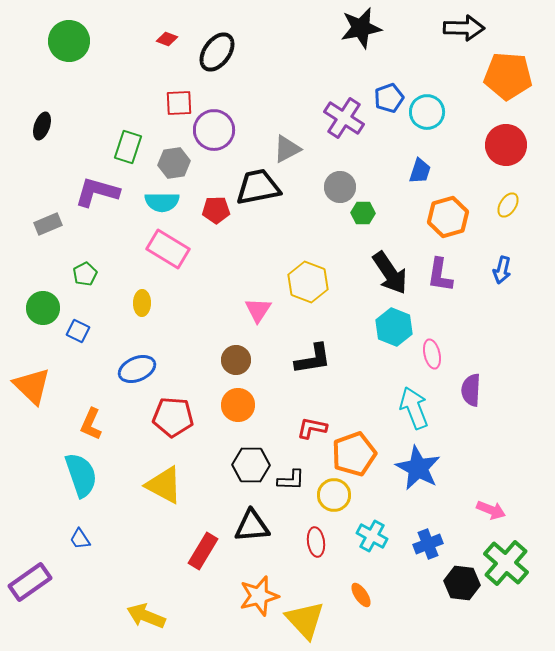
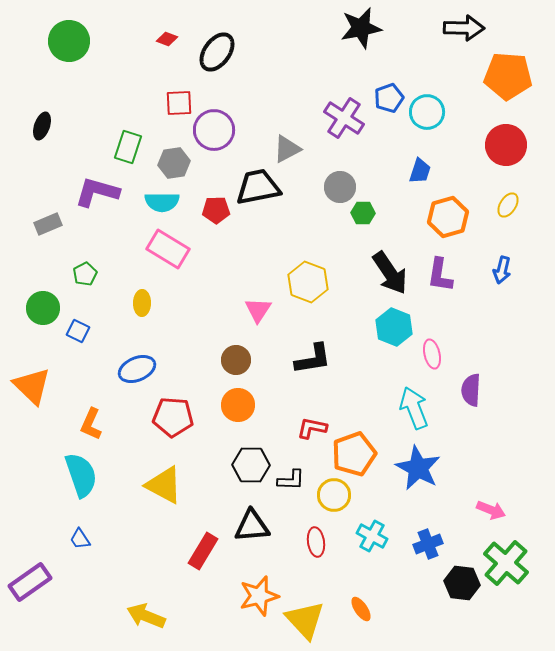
orange ellipse at (361, 595): moved 14 px down
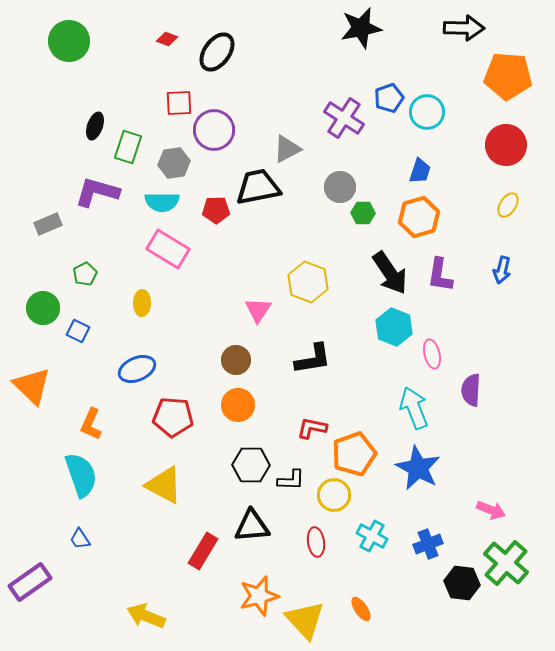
black ellipse at (42, 126): moved 53 px right
orange hexagon at (448, 217): moved 29 px left
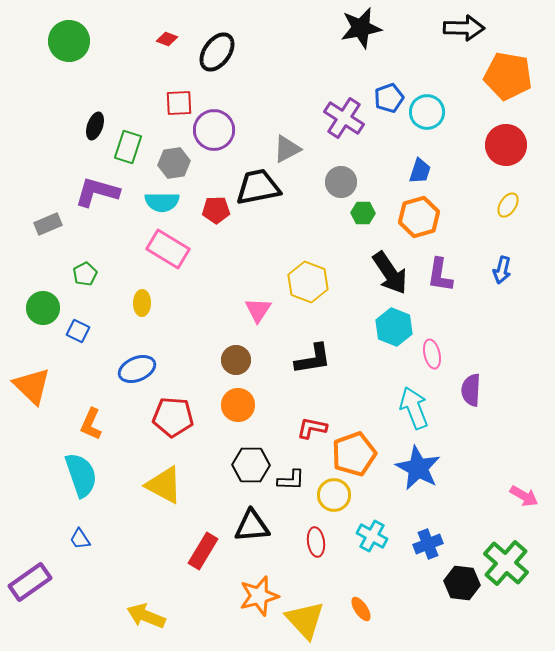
orange pentagon at (508, 76): rotated 6 degrees clockwise
gray circle at (340, 187): moved 1 px right, 5 px up
pink arrow at (491, 510): moved 33 px right, 14 px up; rotated 8 degrees clockwise
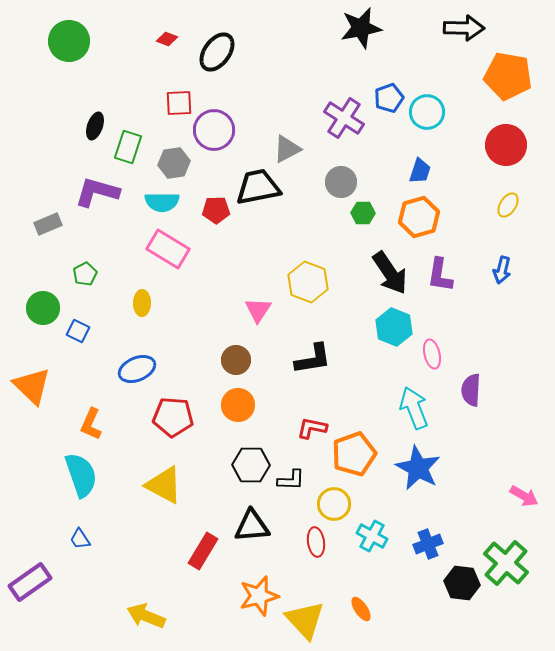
yellow circle at (334, 495): moved 9 px down
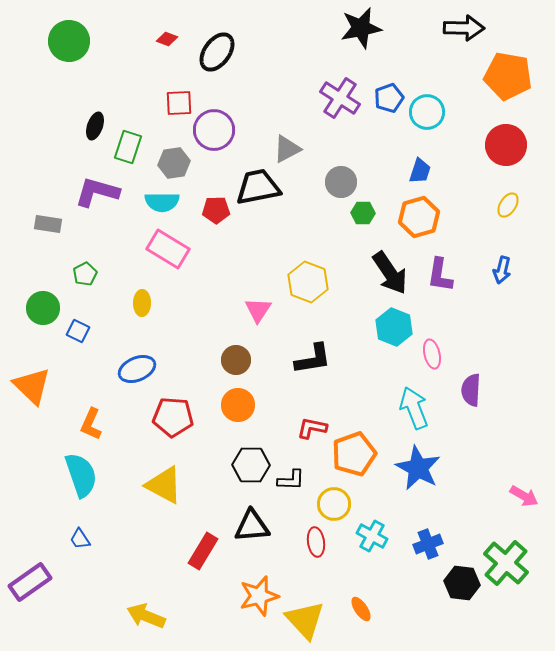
purple cross at (344, 118): moved 4 px left, 20 px up
gray rectangle at (48, 224): rotated 32 degrees clockwise
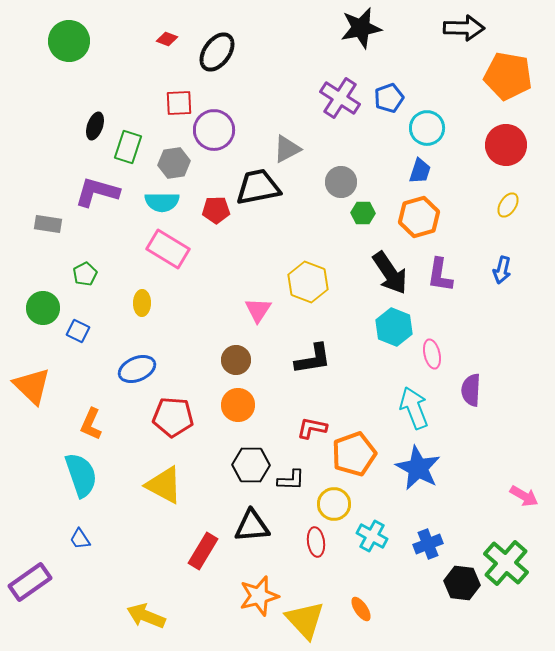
cyan circle at (427, 112): moved 16 px down
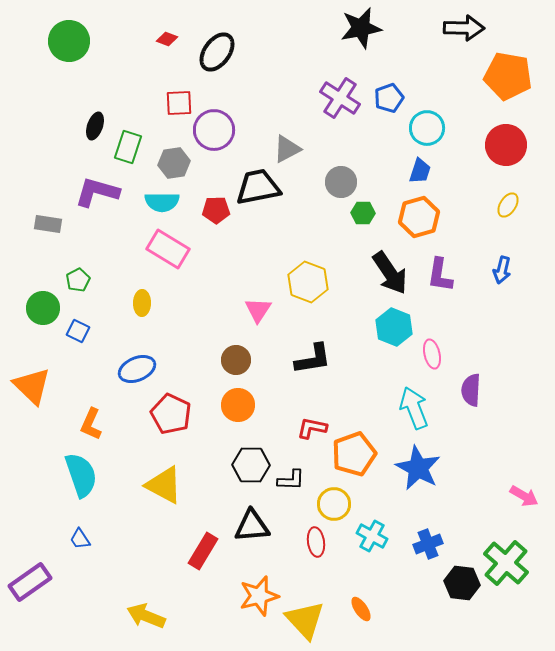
green pentagon at (85, 274): moved 7 px left, 6 px down
red pentagon at (173, 417): moved 2 px left, 3 px up; rotated 21 degrees clockwise
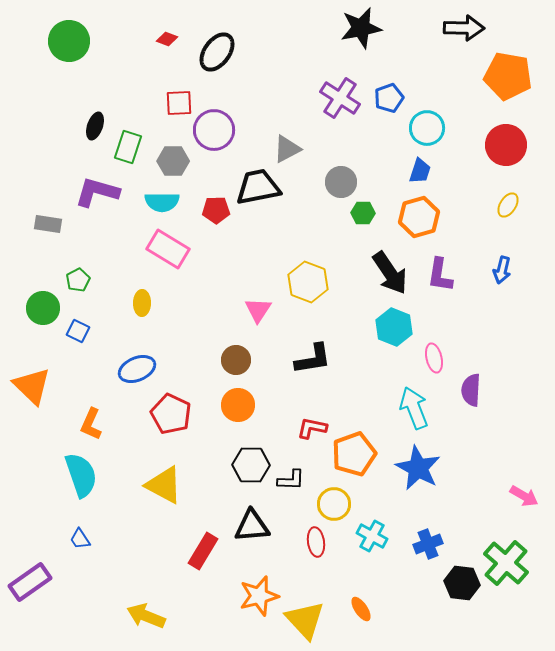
gray hexagon at (174, 163): moved 1 px left, 2 px up; rotated 8 degrees clockwise
pink ellipse at (432, 354): moved 2 px right, 4 px down
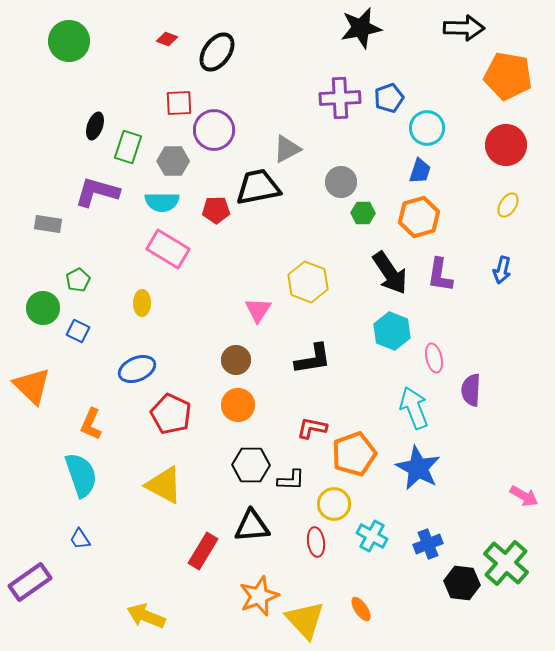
purple cross at (340, 98): rotated 36 degrees counterclockwise
cyan hexagon at (394, 327): moved 2 px left, 4 px down
orange star at (259, 596): rotated 6 degrees counterclockwise
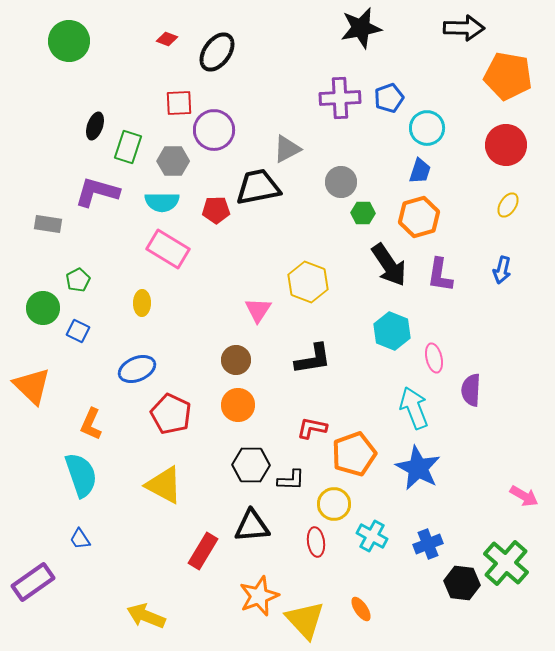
black arrow at (390, 273): moved 1 px left, 8 px up
purple rectangle at (30, 582): moved 3 px right
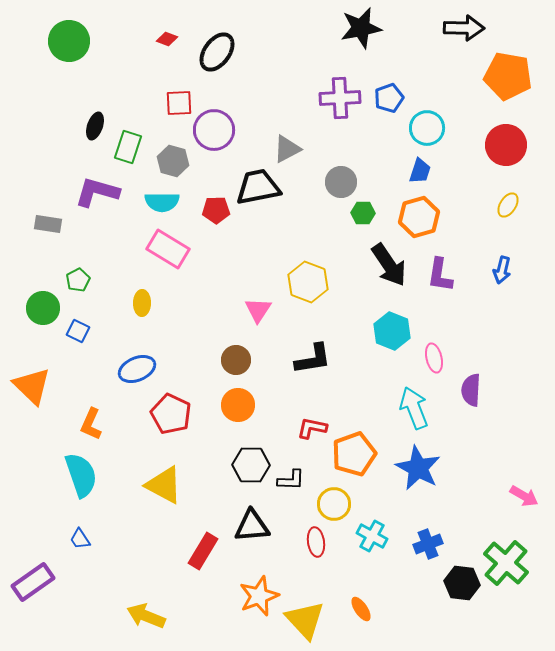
gray hexagon at (173, 161): rotated 16 degrees clockwise
